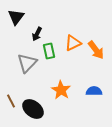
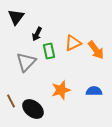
gray triangle: moved 1 px left, 1 px up
orange star: rotated 24 degrees clockwise
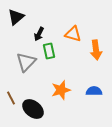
black triangle: rotated 12 degrees clockwise
black arrow: moved 2 px right
orange triangle: moved 9 px up; rotated 42 degrees clockwise
orange arrow: rotated 30 degrees clockwise
brown line: moved 3 px up
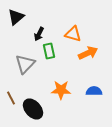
orange arrow: moved 8 px left, 3 px down; rotated 108 degrees counterclockwise
gray triangle: moved 1 px left, 2 px down
orange star: rotated 18 degrees clockwise
black ellipse: rotated 10 degrees clockwise
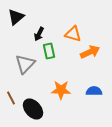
orange arrow: moved 2 px right, 1 px up
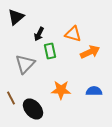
green rectangle: moved 1 px right
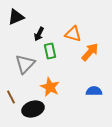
black triangle: rotated 18 degrees clockwise
orange arrow: rotated 24 degrees counterclockwise
orange star: moved 11 px left, 3 px up; rotated 24 degrees clockwise
brown line: moved 1 px up
black ellipse: rotated 65 degrees counterclockwise
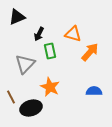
black triangle: moved 1 px right
black ellipse: moved 2 px left, 1 px up
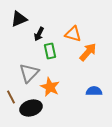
black triangle: moved 2 px right, 2 px down
orange arrow: moved 2 px left
gray triangle: moved 4 px right, 9 px down
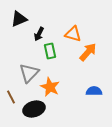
black ellipse: moved 3 px right, 1 px down
